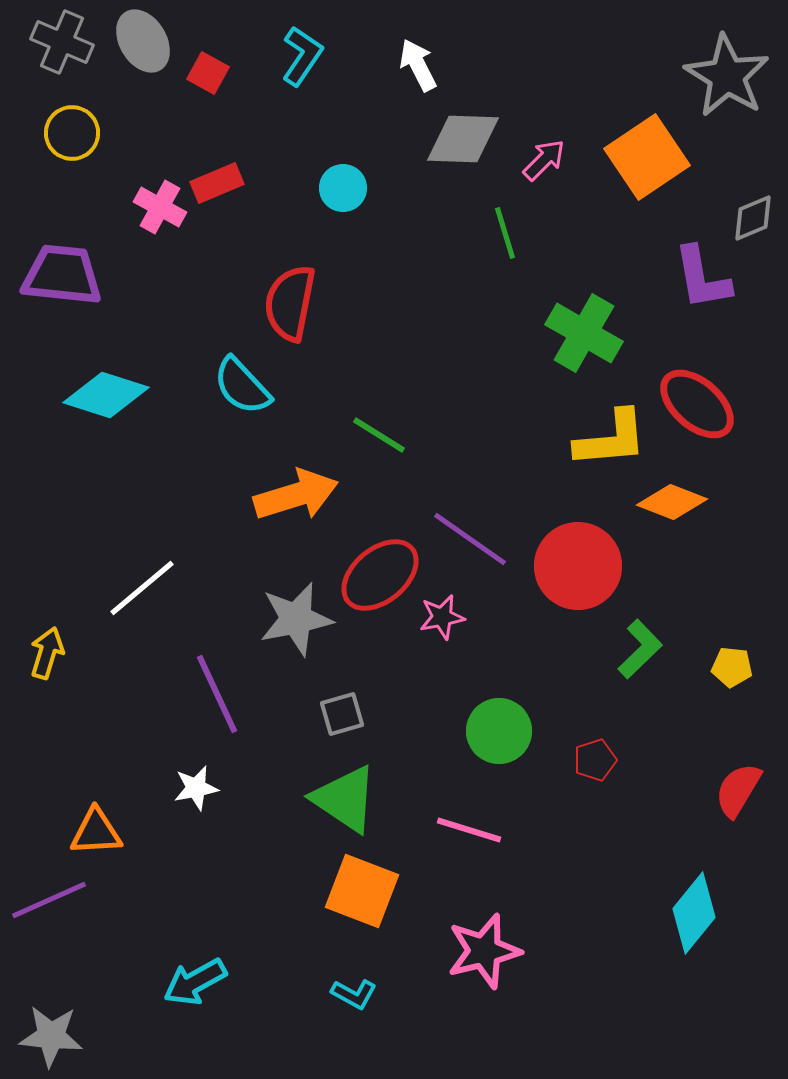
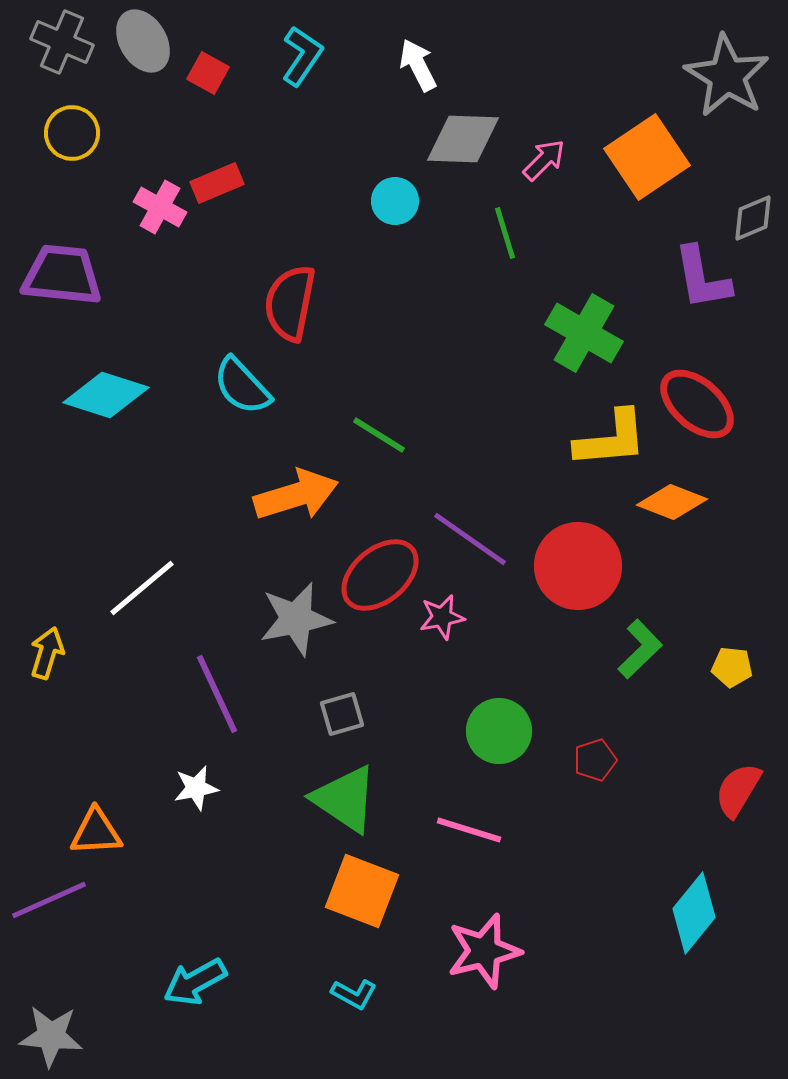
cyan circle at (343, 188): moved 52 px right, 13 px down
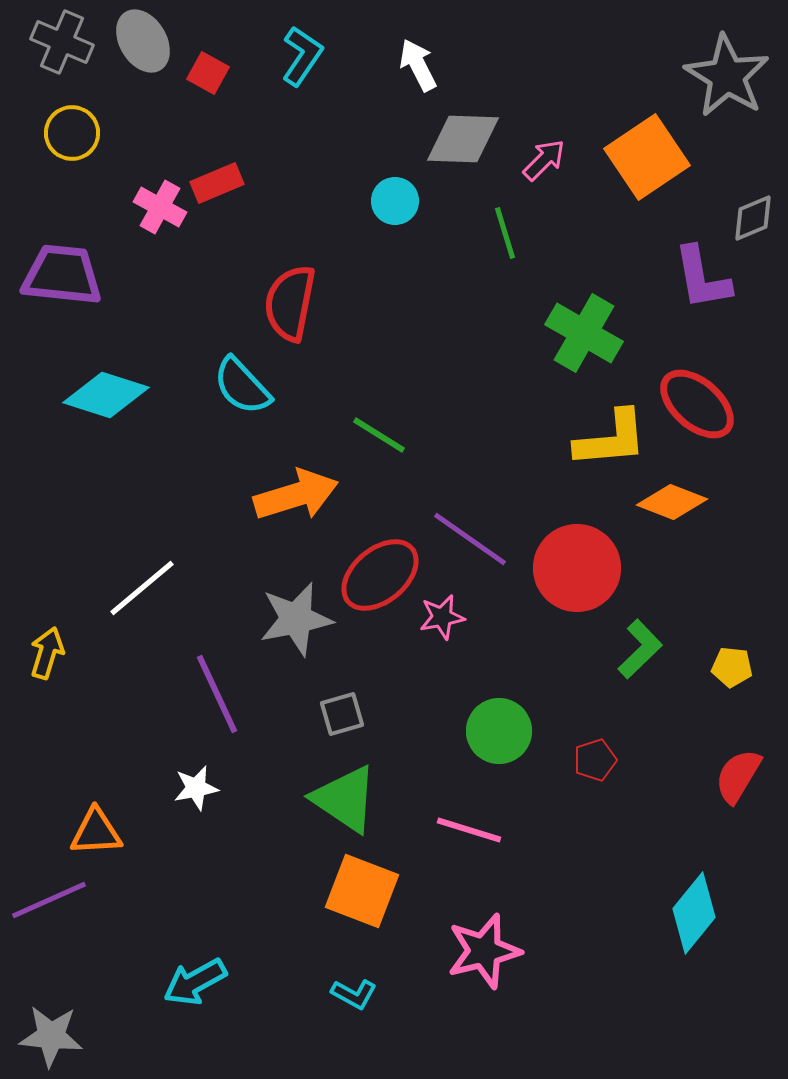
red circle at (578, 566): moved 1 px left, 2 px down
red semicircle at (738, 790): moved 14 px up
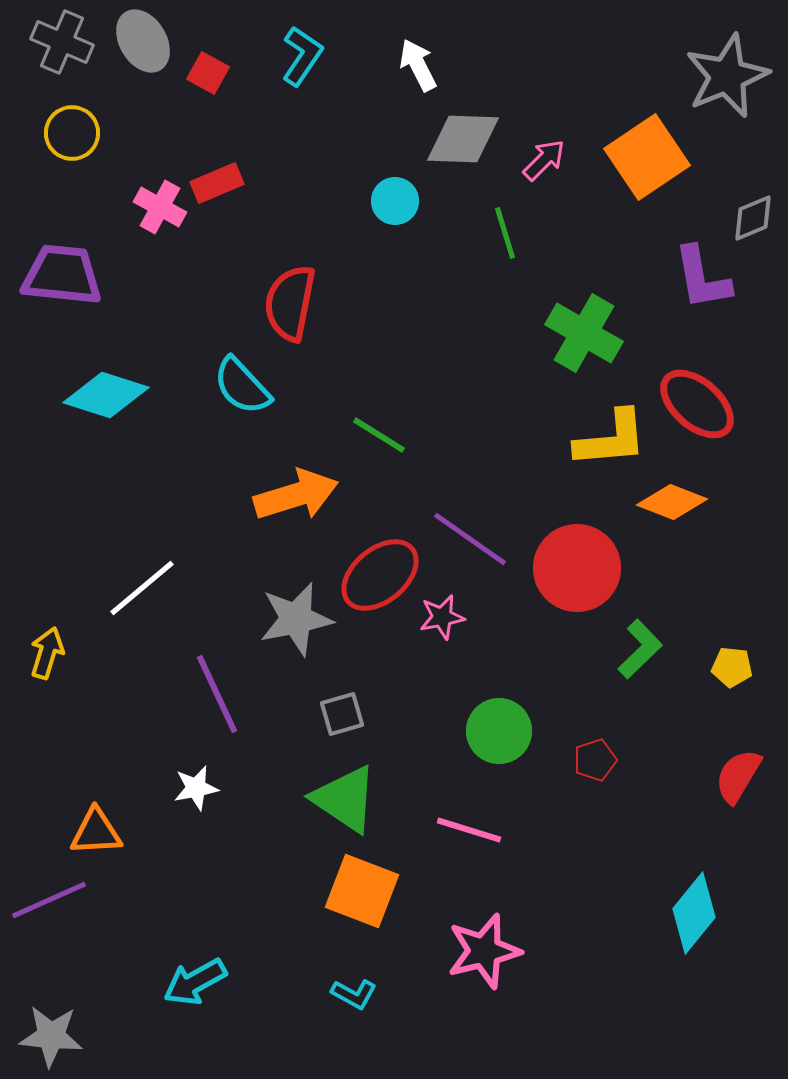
gray star at (727, 76): rotated 18 degrees clockwise
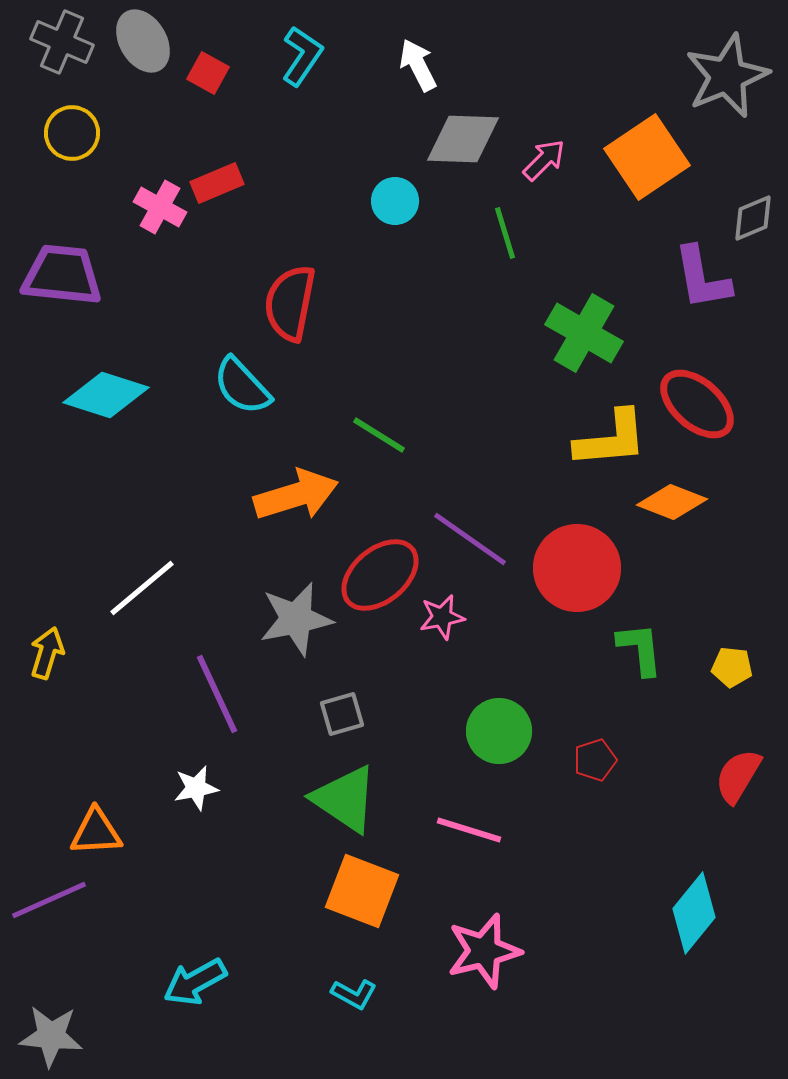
green L-shape at (640, 649): rotated 52 degrees counterclockwise
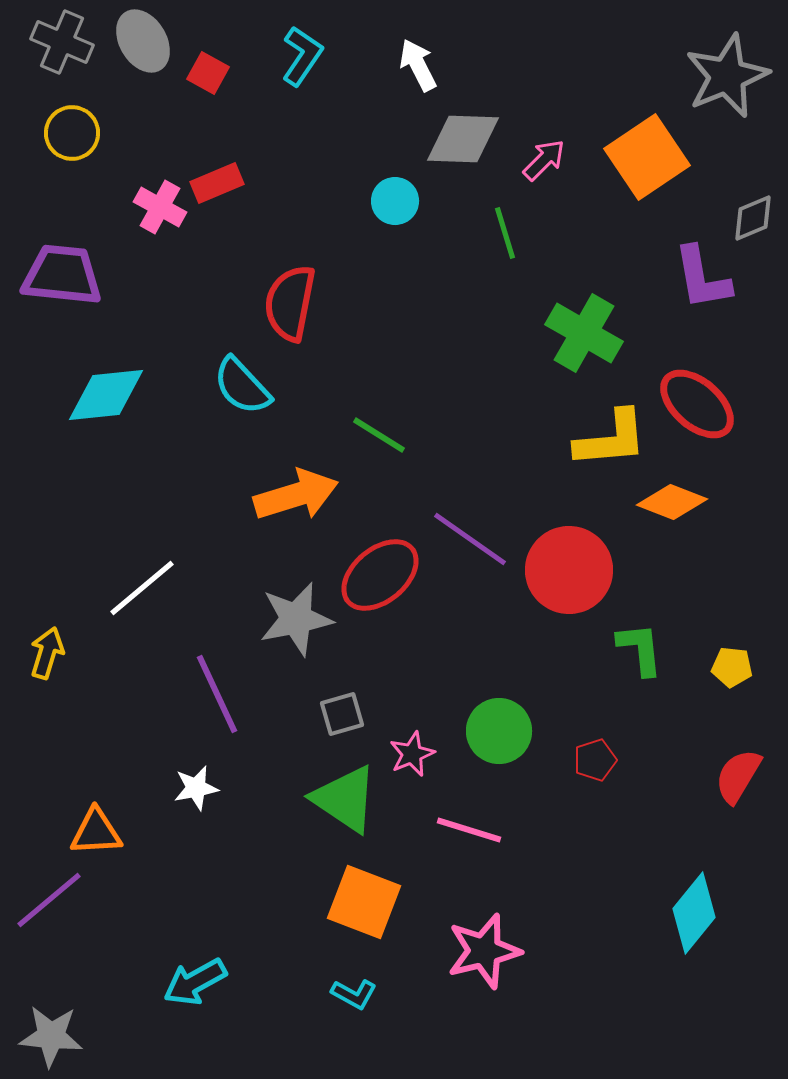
cyan diamond at (106, 395): rotated 24 degrees counterclockwise
red circle at (577, 568): moved 8 px left, 2 px down
pink star at (442, 617): moved 30 px left, 137 px down; rotated 12 degrees counterclockwise
orange square at (362, 891): moved 2 px right, 11 px down
purple line at (49, 900): rotated 16 degrees counterclockwise
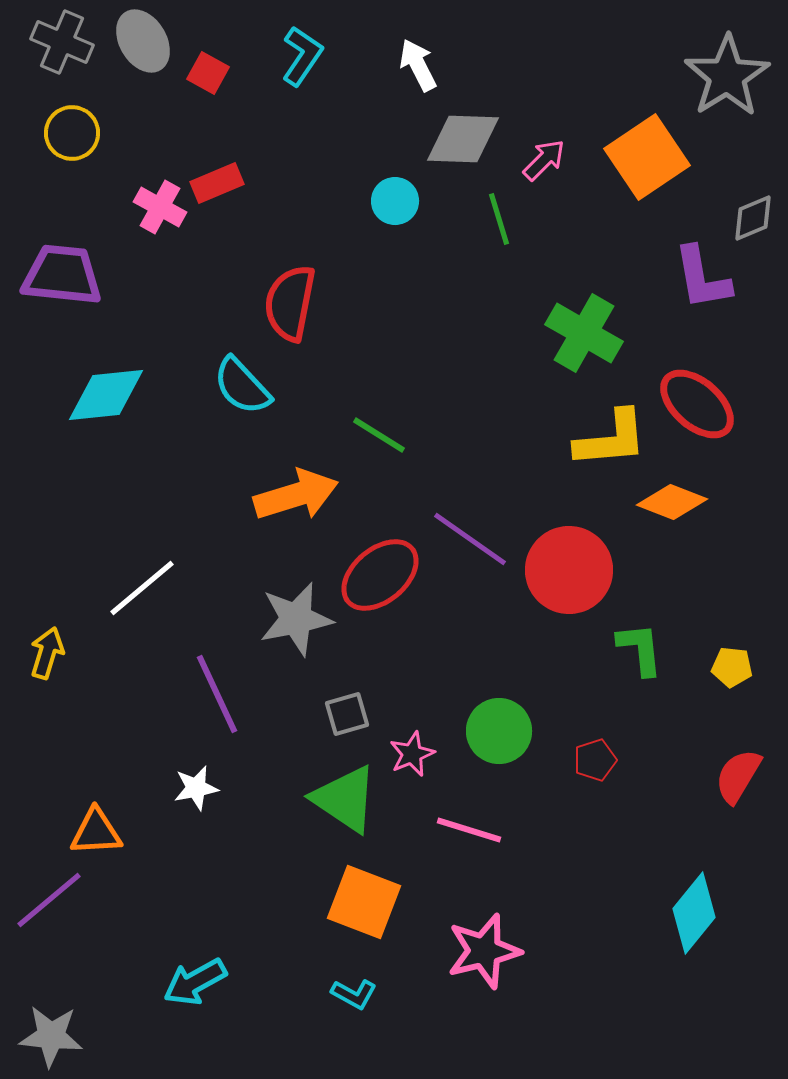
gray star at (727, 76): rotated 10 degrees counterclockwise
green line at (505, 233): moved 6 px left, 14 px up
gray square at (342, 714): moved 5 px right
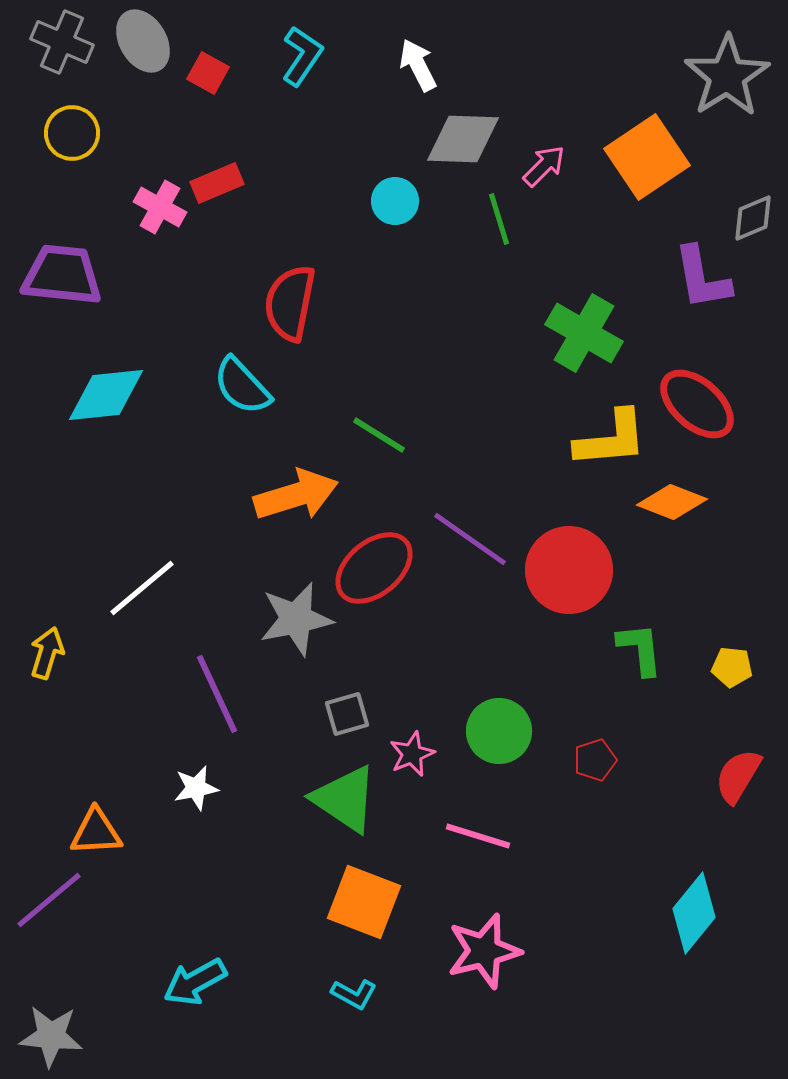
pink arrow at (544, 160): moved 6 px down
red ellipse at (380, 575): moved 6 px left, 7 px up
pink line at (469, 830): moved 9 px right, 6 px down
